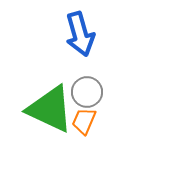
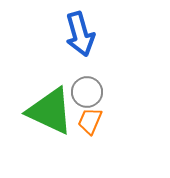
green triangle: moved 2 px down
orange trapezoid: moved 6 px right
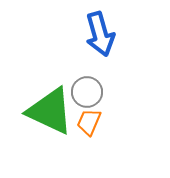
blue arrow: moved 20 px right
orange trapezoid: moved 1 px left, 1 px down
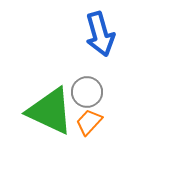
orange trapezoid: rotated 20 degrees clockwise
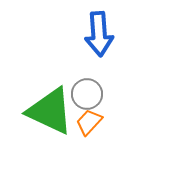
blue arrow: moved 1 px left; rotated 12 degrees clockwise
gray circle: moved 2 px down
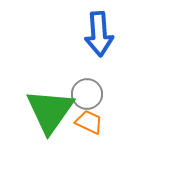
green triangle: rotated 40 degrees clockwise
orange trapezoid: rotated 72 degrees clockwise
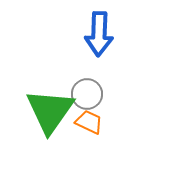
blue arrow: rotated 6 degrees clockwise
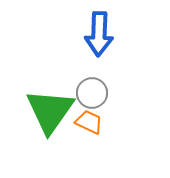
gray circle: moved 5 px right, 1 px up
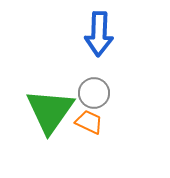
gray circle: moved 2 px right
